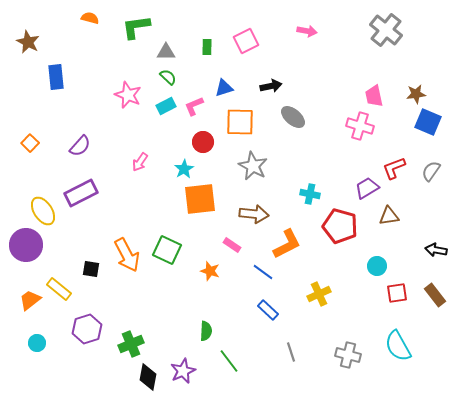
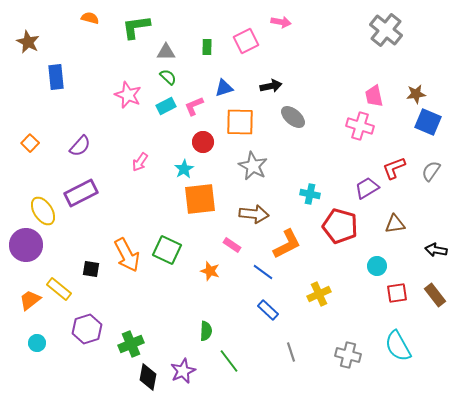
pink arrow at (307, 31): moved 26 px left, 9 px up
brown triangle at (389, 216): moved 6 px right, 8 px down
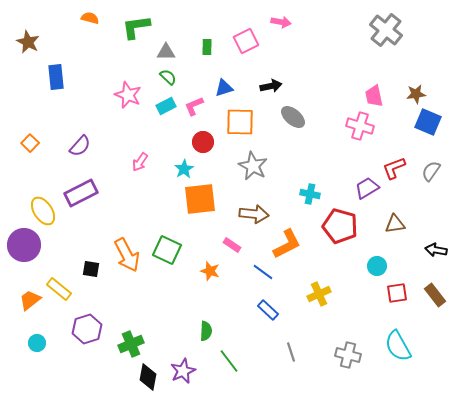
purple circle at (26, 245): moved 2 px left
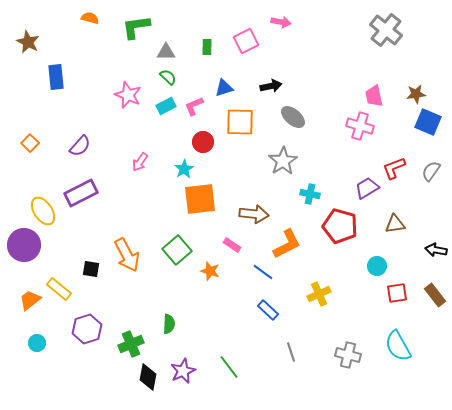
gray star at (253, 166): moved 30 px right, 5 px up; rotated 12 degrees clockwise
green square at (167, 250): moved 10 px right; rotated 24 degrees clockwise
green semicircle at (206, 331): moved 37 px left, 7 px up
green line at (229, 361): moved 6 px down
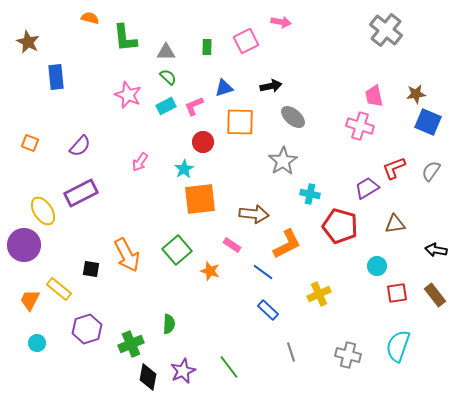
green L-shape at (136, 27): moved 11 px left, 11 px down; rotated 88 degrees counterclockwise
orange square at (30, 143): rotated 24 degrees counterclockwise
orange trapezoid at (30, 300): rotated 25 degrees counterclockwise
cyan semicircle at (398, 346): rotated 48 degrees clockwise
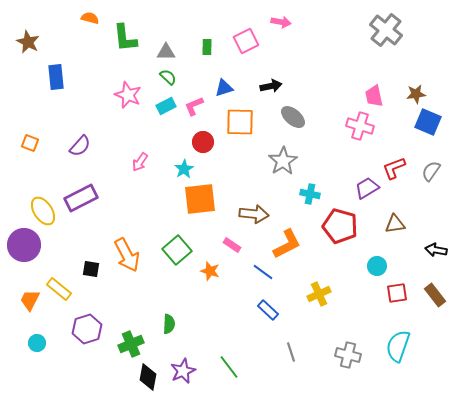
purple rectangle at (81, 193): moved 5 px down
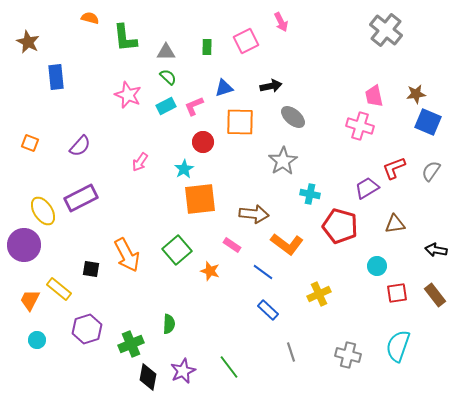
pink arrow at (281, 22): rotated 54 degrees clockwise
orange L-shape at (287, 244): rotated 64 degrees clockwise
cyan circle at (37, 343): moved 3 px up
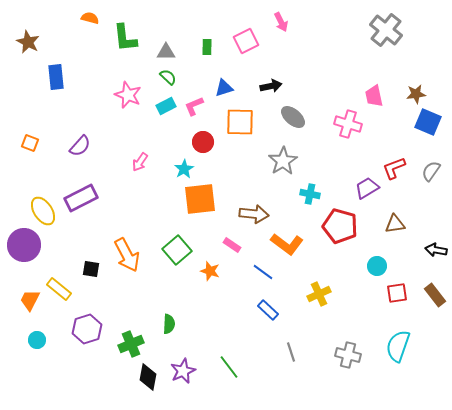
pink cross at (360, 126): moved 12 px left, 2 px up
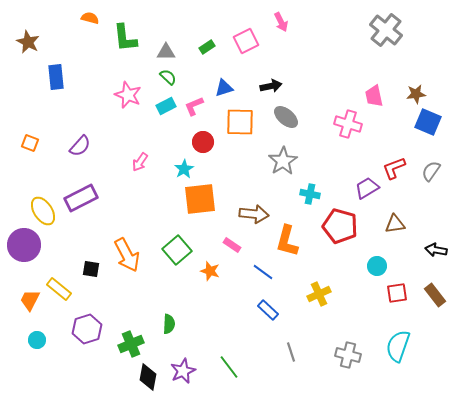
green rectangle at (207, 47): rotated 56 degrees clockwise
gray ellipse at (293, 117): moved 7 px left
orange L-shape at (287, 244): moved 3 px up; rotated 68 degrees clockwise
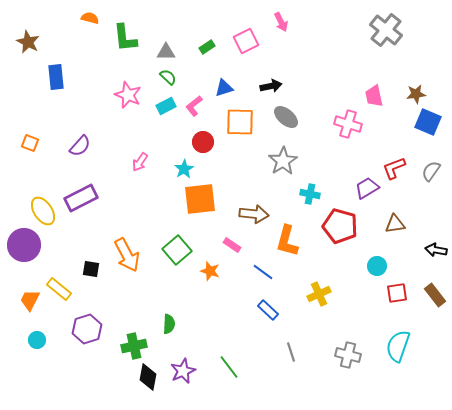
pink L-shape at (194, 106): rotated 15 degrees counterclockwise
green cross at (131, 344): moved 3 px right, 2 px down; rotated 10 degrees clockwise
